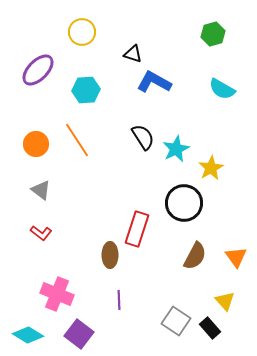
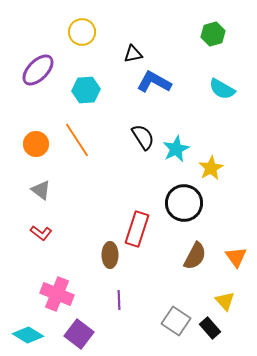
black triangle: rotated 30 degrees counterclockwise
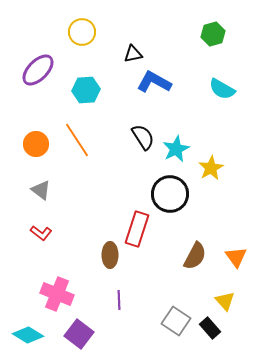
black circle: moved 14 px left, 9 px up
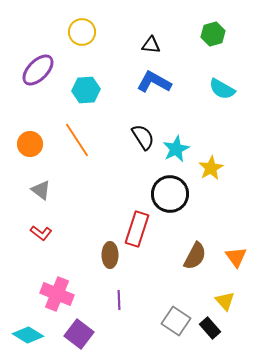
black triangle: moved 18 px right, 9 px up; rotated 18 degrees clockwise
orange circle: moved 6 px left
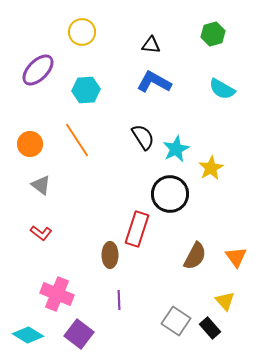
gray triangle: moved 5 px up
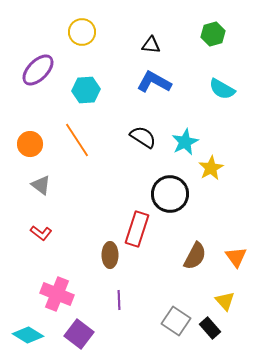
black semicircle: rotated 24 degrees counterclockwise
cyan star: moved 9 px right, 7 px up
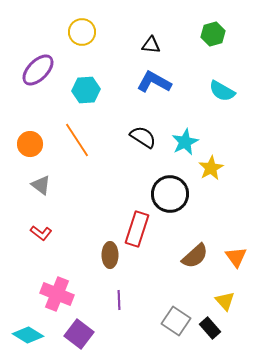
cyan semicircle: moved 2 px down
brown semicircle: rotated 20 degrees clockwise
